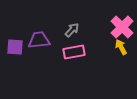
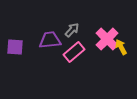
pink cross: moved 15 px left, 12 px down
purple trapezoid: moved 11 px right
pink rectangle: rotated 30 degrees counterclockwise
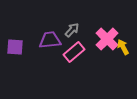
yellow arrow: moved 2 px right
